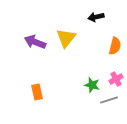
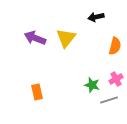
purple arrow: moved 4 px up
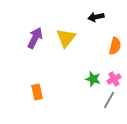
purple arrow: rotated 95 degrees clockwise
pink cross: moved 2 px left
green star: moved 1 px right, 6 px up
gray line: rotated 42 degrees counterclockwise
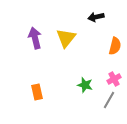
purple arrow: rotated 40 degrees counterclockwise
green star: moved 8 px left, 6 px down
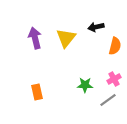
black arrow: moved 10 px down
green star: rotated 14 degrees counterclockwise
gray line: moved 1 px left; rotated 24 degrees clockwise
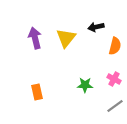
pink cross: rotated 32 degrees counterclockwise
gray line: moved 7 px right, 6 px down
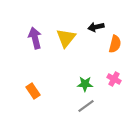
orange semicircle: moved 2 px up
green star: moved 1 px up
orange rectangle: moved 4 px left, 1 px up; rotated 21 degrees counterclockwise
gray line: moved 29 px left
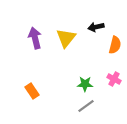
orange semicircle: moved 1 px down
orange rectangle: moved 1 px left
